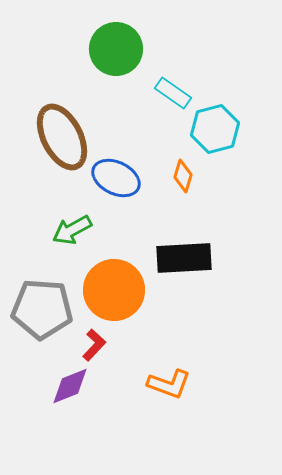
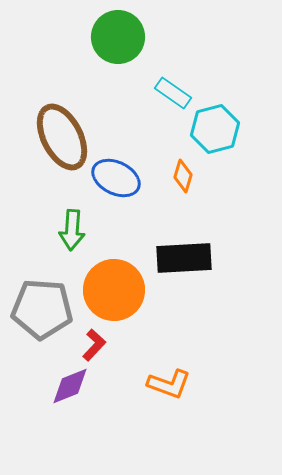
green circle: moved 2 px right, 12 px up
green arrow: rotated 57 degrees counterclockwise
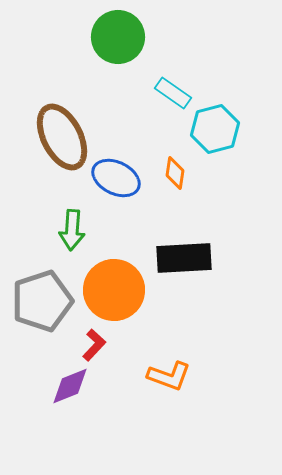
orange diamond: moved 8 px left, 3 px up; rotated 8 degrees counterclockwise
gray pentagon: moved 8 px up; rotated 22 degrees counterclockwise
orange L-shape: moved 8 px up
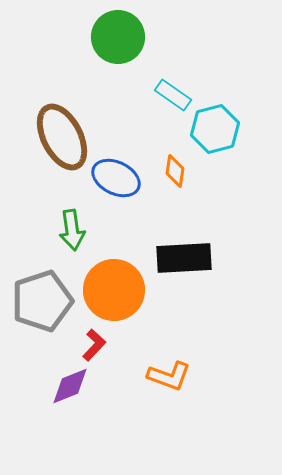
cyan rectangle: moved 2 px down
orange diamond: moved 2 px up
green arrow: rotated 12 degrees counterclockwise
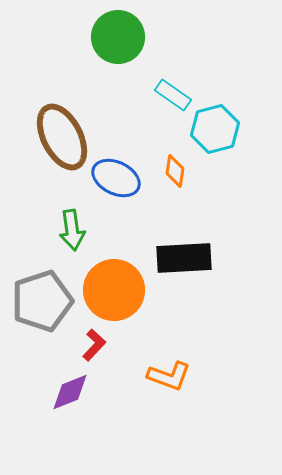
purple diamond: moved 6 px down
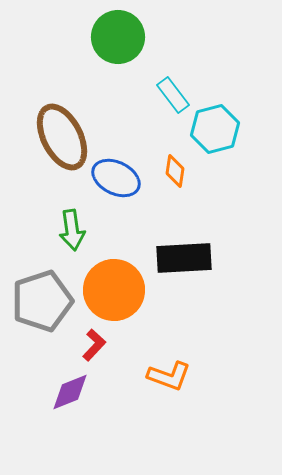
cyan rectangle: rotated 18 degrees clockwise
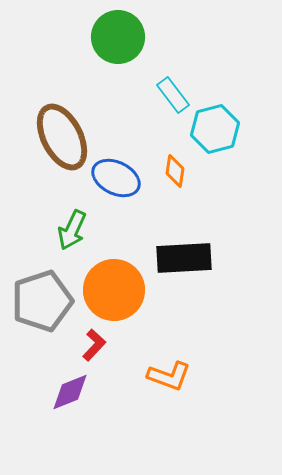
green arrow: rotated 33 degrees clockwise
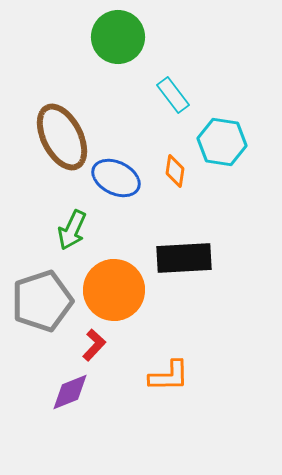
cyan hexagon: moved 7 px right, 13 px down; rotated 24 degrees clockwise
orange L-shape: rotated 21 degrees counterclockwise
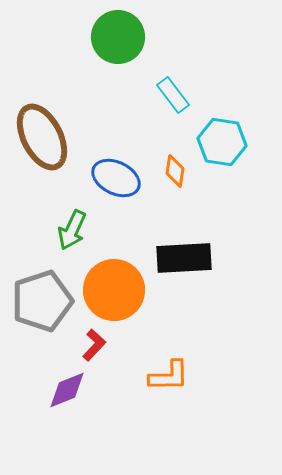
brown ellipse: moved 20 px left
purple diamond: moved 3 px left, 2 px up
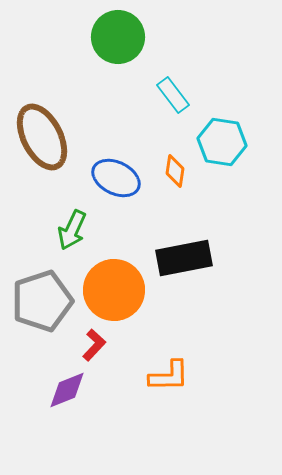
black rectangle: rotated 8 degrees counterclockwise
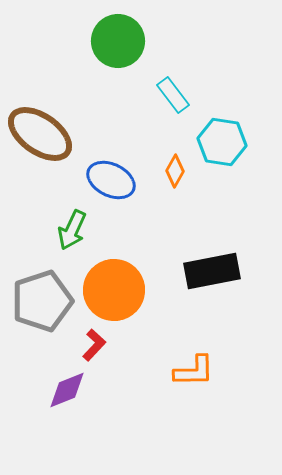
green circle: moved 4 px down
brown ellipse: moved 2 px left, 3 px up; rotated 28 degrees counterclockwise
orange diamond: rotated 20 degrees clockwise
blue ellipse: moved 5 px left, 2 px down
black rectangle: moved 28 px right, 13 px down
orange L-shape: moved 25 px right, 5 px up
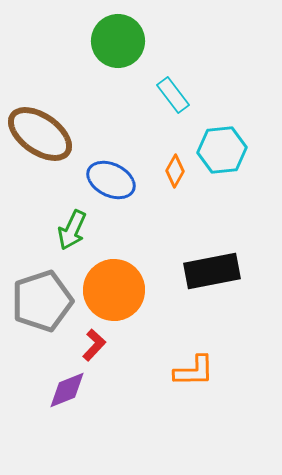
cyan hexagon: moved 8 px down; rotated 15 degrees counterclockwise
